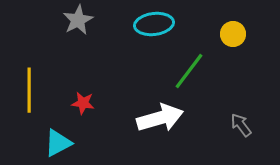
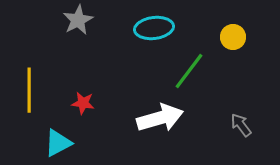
cyan ellipse: moved 4 px down
yellow circle: moved 3 px down
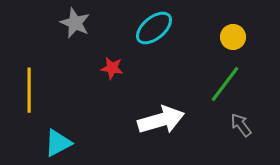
gray star: moved 3 px left, 3 px down; rotated 20 degrees counterclockwise
cyan ellipse: rotated 33 degrees counterclockwise
green line: moved 36 px right, 13 px down
red star: moved 29 px right, 35 px up
white arrow: moved 1 px right, 2 px down
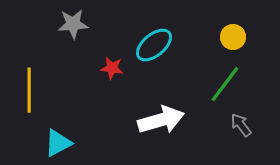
gray star: moved 2 px left, 1 px down; rotated 28 degrees counterclockwise
cyan ellipse: moved 17 px down
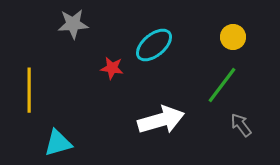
green line: moved 3 px left, 1 px down
cyan triangle: rotated 12 degrees clockwise
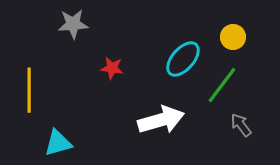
cyan ellipse: moved 29 px right, 14 px down; rotated 9 degrees counterclockwise
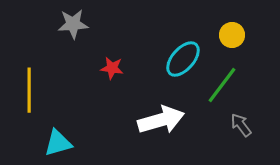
yellow circle: moved 1 px left, 2 px up
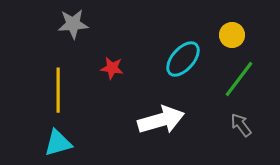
green line: moved 17 px right, 6 px up
yellow line: moved 29 px right
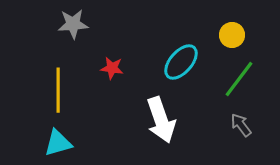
cyan ellipse: moved 2 px left, 3 px down
white arrow: rotated 87 degrees clockwise
